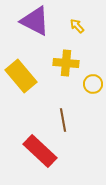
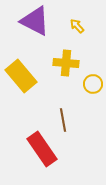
red rectangle: moved 2 px right, 2 px up; rotated 12 degrees clockwise
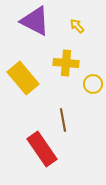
yellow rectangle: moved 2 px right, 2 px down
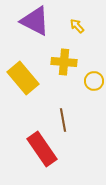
yellow cross: moved 2 px left, 1 px up
yellow circle: moved 1 px right, 3 px up
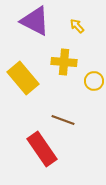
brown line: rotated 60 degrees counterclockwise
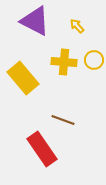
yellow circle: moved 21 px up
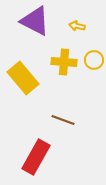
yellow arrow: rotated 35 degrees counterclockwise
red rectangle: moved 6 px left, 8 px down; rotated 64 degrees clockwise
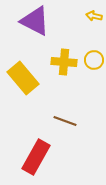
yellow arrow: moved 17 px right, 10 px up
brown line: moved 2 px right, 1 px down
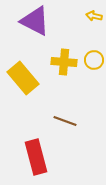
red rectangle: rotated 44 degrees counterclockwise
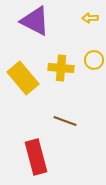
yellow arrow: moved 4 px left, 2 px down; rotated 14 degrees counterclockwise
yellow cross: moved 3 px left, 6 px down
